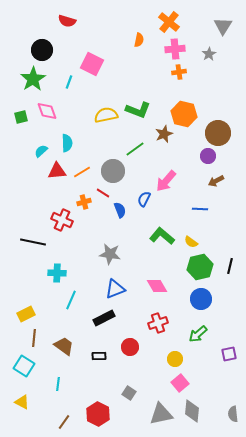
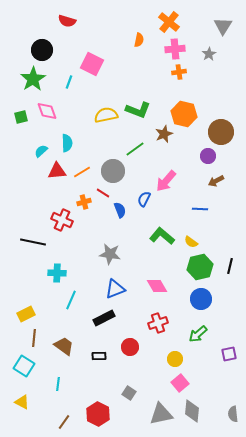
brown circle at (218, 133): moved 3 px right, 1 px up
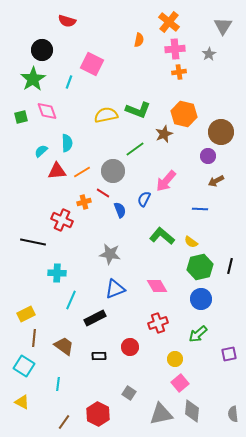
black rectangle at (104, 318): moved 9 px left
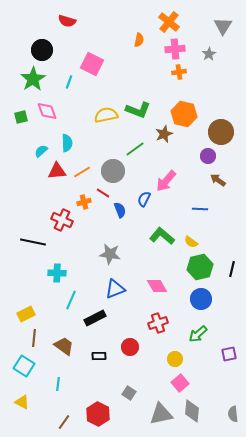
brown arrow at (216, 181): moved 2 px right, 1 px up; rotated 63 degrees clockwise
black line at (230, 266): moved 2 px right, 3 px down
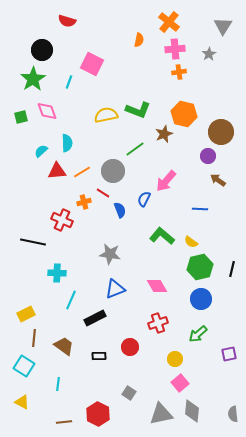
brown line at (64, 422): rotated 49 degrees clockwise
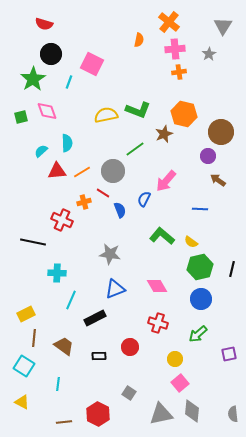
red semicircle at (67, 21): moved 23 px left, 3 px down
black circle at (42, 50): moved 9 px right, 4 px down
red cross at (158, 323): rotated 36 degrees clockwise
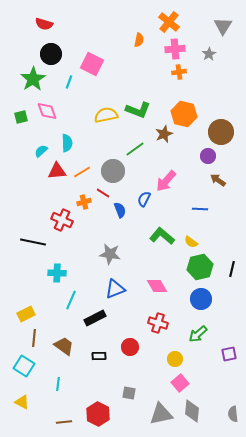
gray square at (129, 393): rotated 24 degrees counterclockwise
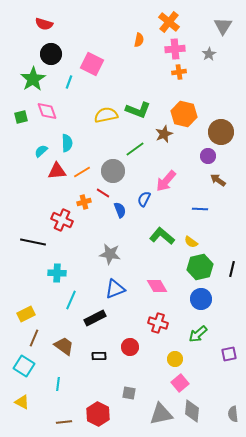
brown line at (34, 338): rotated 18 degrees clockwise
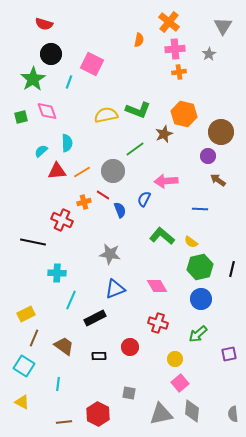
pink arrow at (166, 181): rotated 45 degrees clockwise
red line at (103, 193): moved 2 px down
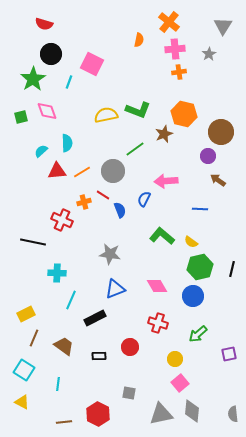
blue circle at (201, 299): moved 8 px left, 3 px up
cyan square at (24, 366): moved 4 px down
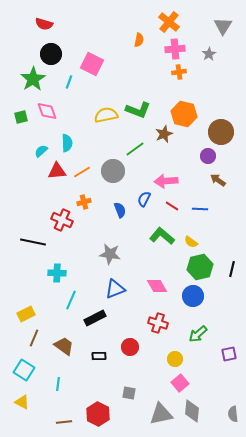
red line at (103, 195): moved 69 px right, 11 px down
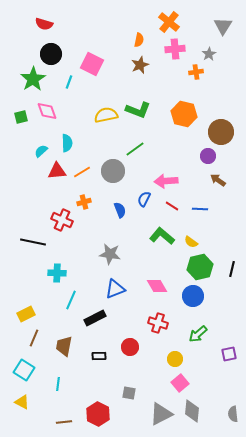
orange cross at (179, 72): moved 17 px right
brown star at (164, 134): moved 24 px left, 69 px up
brown trapezoid at (64, 346): rotated 115 degrees counterclockwise
gray triangle at (161, 414): rotated 15 degrees counterclockwise
